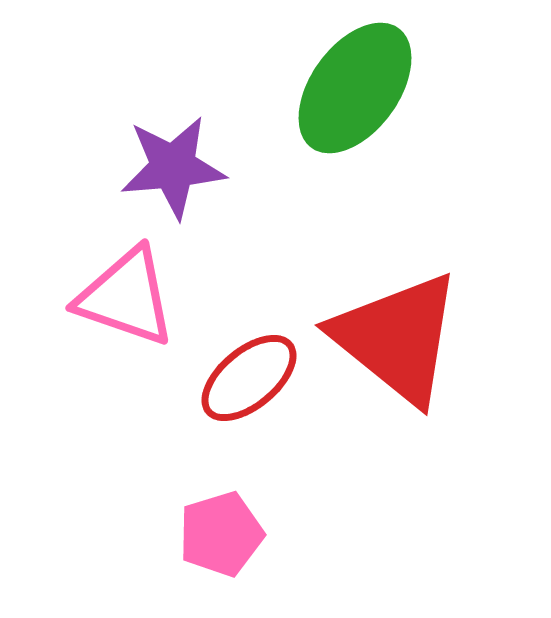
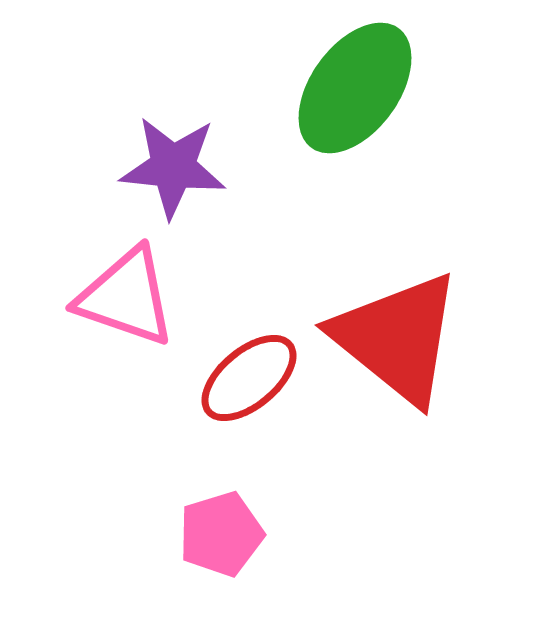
purple star: rotated 11 degrees clockwise
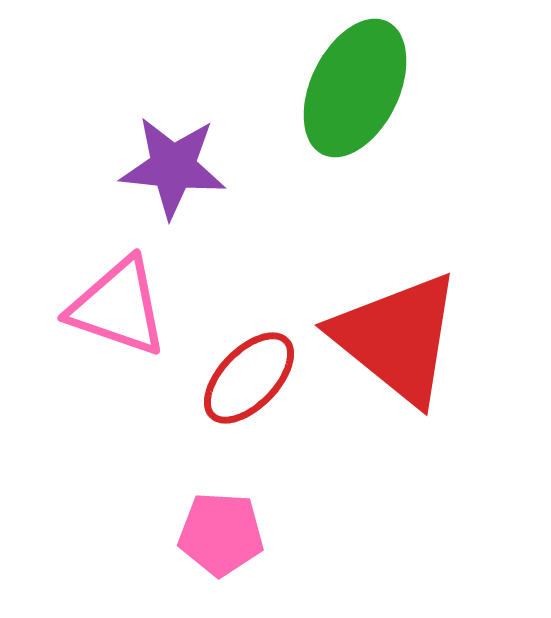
green ellipse: rotated 10 degrees counterclockwise
pink triangle: moved 8 px left, 10 px down
red ellipse: rotated 6 degrees counterclockwise
pink pentagon: rotated 20 degrees clockwise
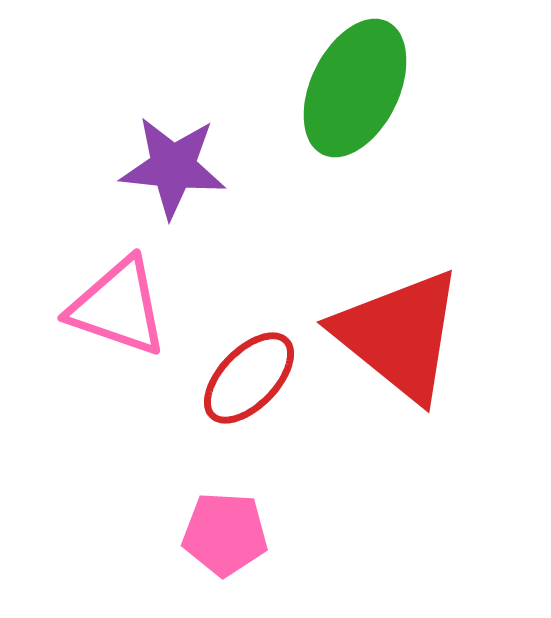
red triangle: moved 2 px right, 3 px up
pink pentagon: moved 4 px right
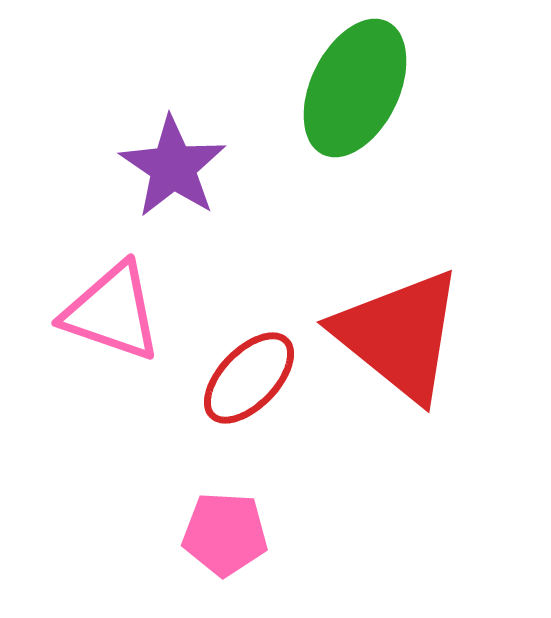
purple star: rotated 28 degrees clockwise
pink triangle: moved 6 px left, 5 px down
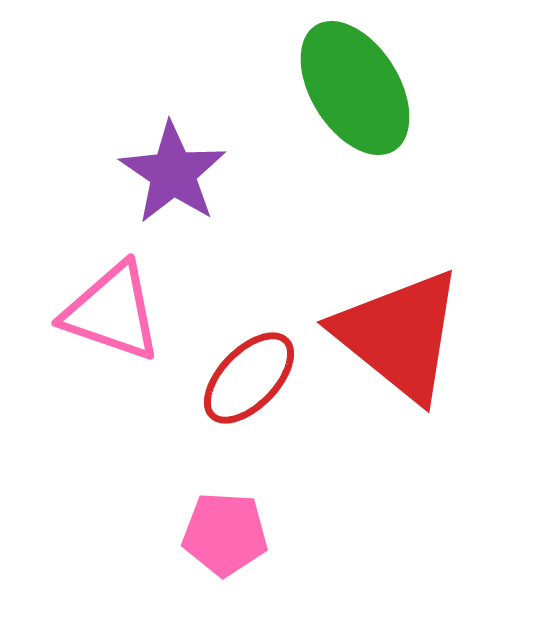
green ellipse: rotated 58 degrees counterclockwise
purple star: moved 6 px down
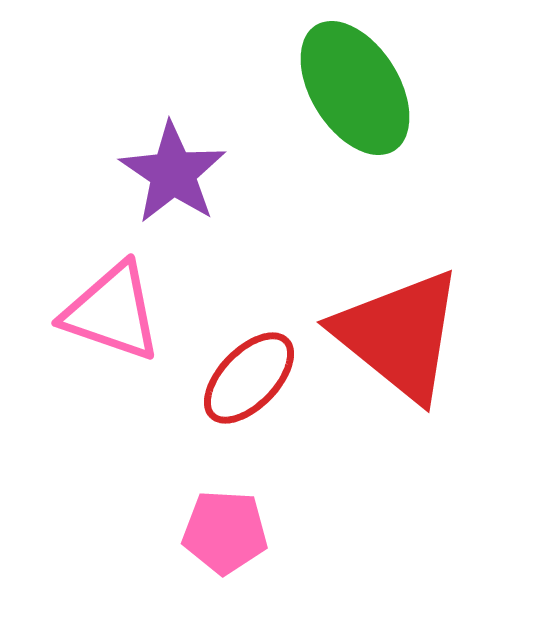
pink pentagon: moved 2 px up
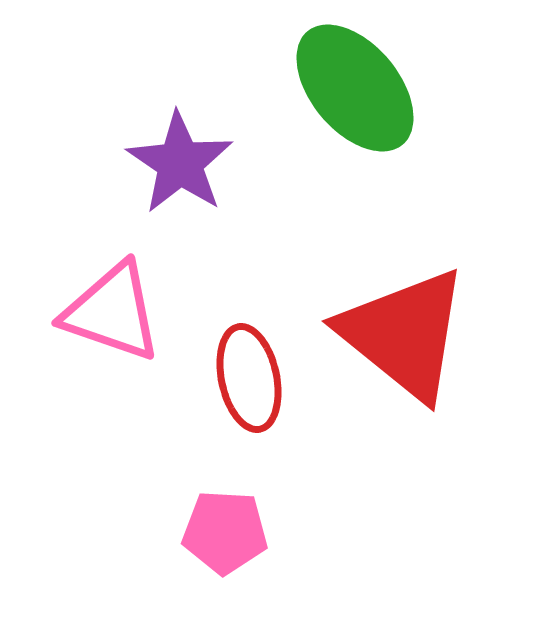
green ellipse: rotated 8 degrees counterclockwise
purple star: moved 7 px right, 10 px up
red triangle: moved 5 px right, 1 px up
red ellipse: rotated 56 degrees counterclockwise
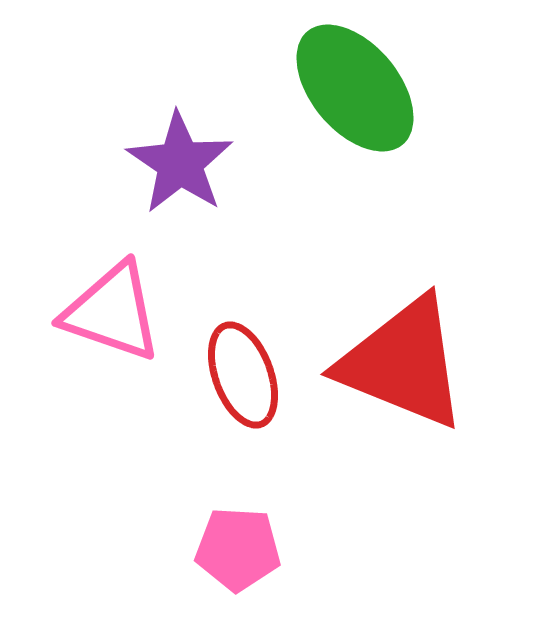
red triangle: moved 1 px left, 29 px down; rotated 17 degrees counterclockwise
red ellipse: moved 6 px left, 3 px up; rotated 8 degrees counterclockwise
pink pentagon: moved 13 px right, 17 px down
